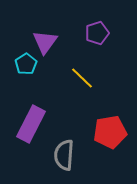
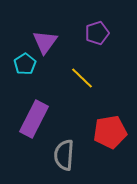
cyan pentagon: moved 1 px left
purple rectangle: moved 3 px right, 5 px up
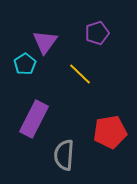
yellow line: moved 2 px left, 4 px up
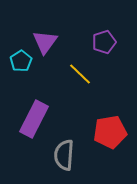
purple pentagon: moved 7 px right, 9 px down
cyan pentagon: moved 4 px left, 3 px up
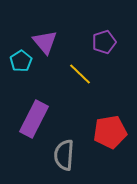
purple triangle: rotated 16 degrees counterclockwise
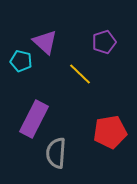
purple triangle: rotated 8 degrees counterclockwise
cyan pentagon: rotated 25 degrees counterclockwise
gray semicircle: moved 8 px left, 2 px up
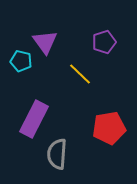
purple triangle: rotated 12 degrees clockwise
red pentagon: moved 1 px left, 4 px up
gray semicircle: moved 1 px right, 1 px down
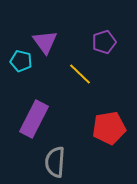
gray semicircle: moved 2 px left, 8 px down
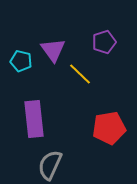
purple triangle: moved 8 px right, 8 px down
purple rectangle: rotated 33 degrees counterclockwise
gray semicircle: moved 5 px left, 3 px down; rotated 20 degrees clockwise
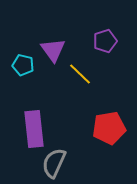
purple pentagon: moved 1 px right, 1 px up
cyan pentagon: moved 2 px right, 4 px down
purple rectangle: moved 10 px down
gray semicircle: moved 4 px right, 2 px up
